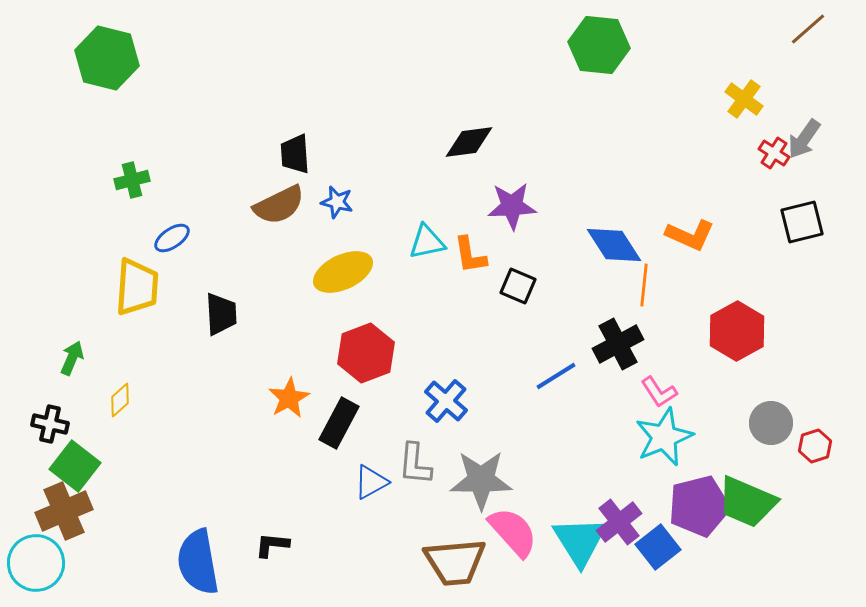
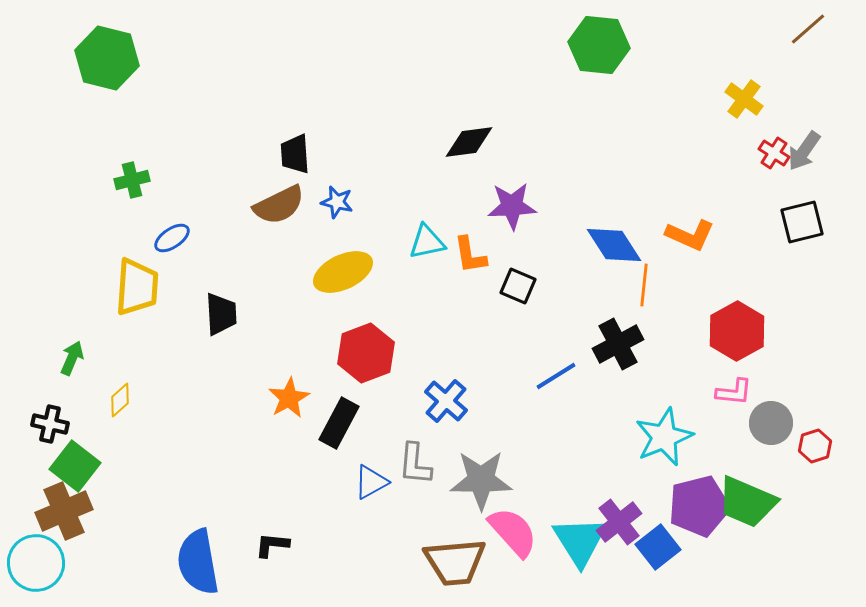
gray arrow at (804, 139): moved 12 px down
pink L-shape at (659, 392): moved 75 px right; rotated 51 degrees counterclockwise
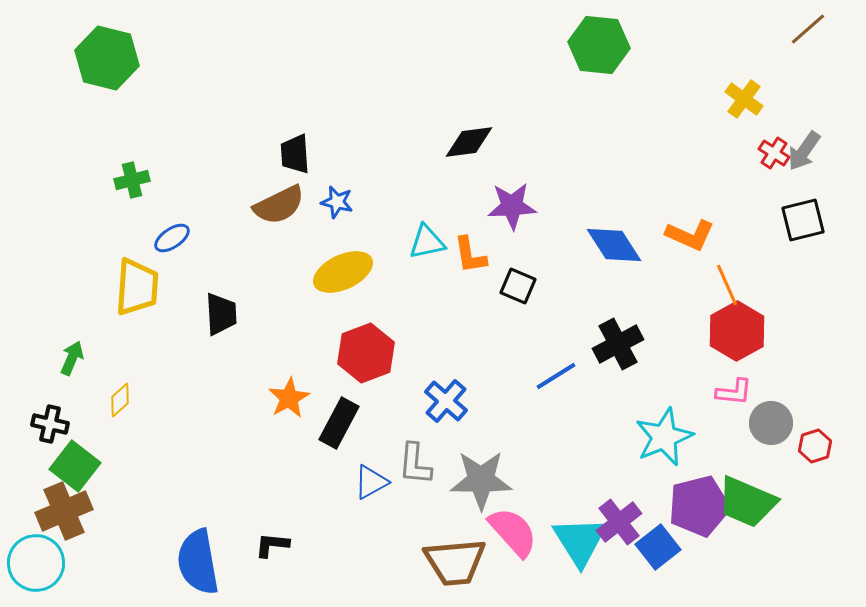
black square at (802, 222): moved 1 px right, 2 px up
orange line at (644, 285): moved 83 px right; rotated 30 degrees counterclockwise
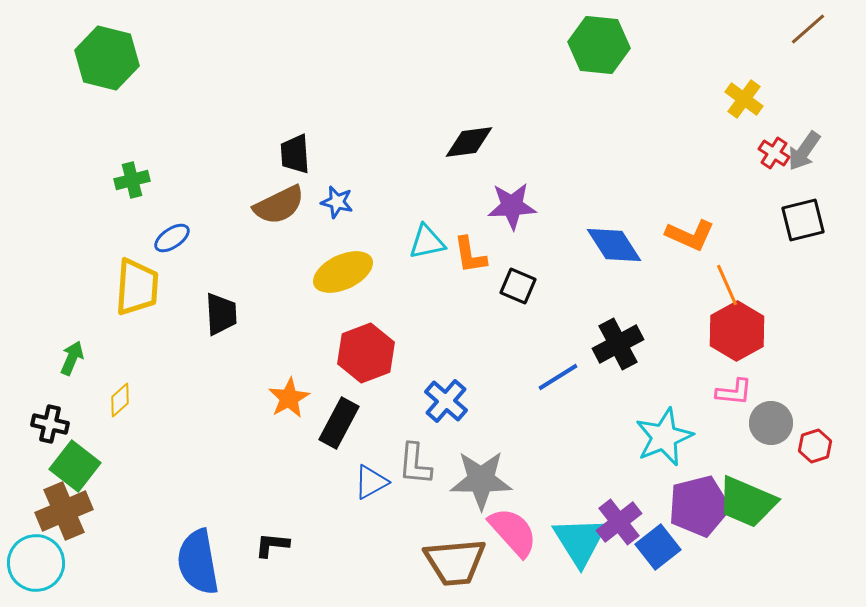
blue line at (556, 376): moved 2 px right, 1 px down
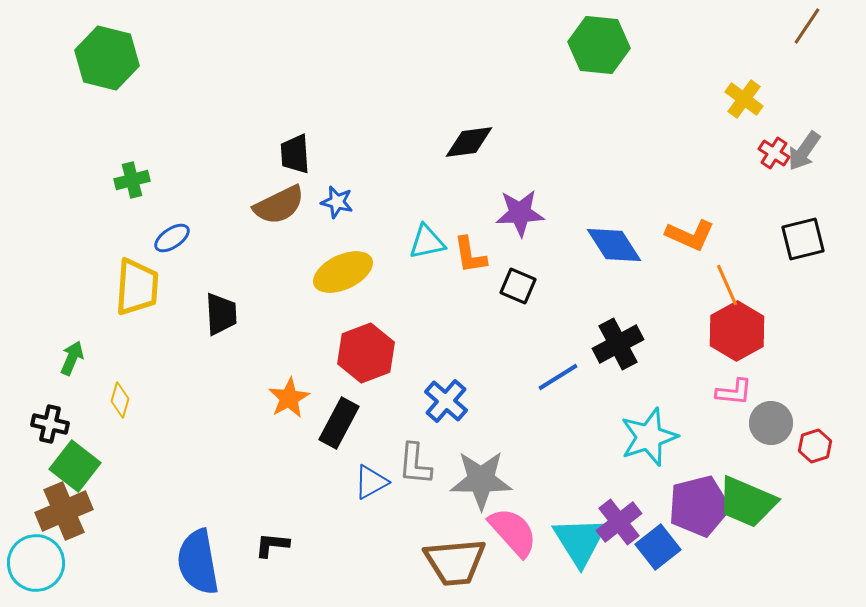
brown line at (808, 29): moved 1 px left, 3 px up; rotated 15 degrees counterclockwise
purple star at (512, 206): moved 8 px right, 7 px down
black square at (803, 220): moved 19 px down
yellow diamond at (120, 400): rotated 32 degrees counterclockwise
cyan star at (664, 437): moved 15 px left; rotated 4 degrees clockwise
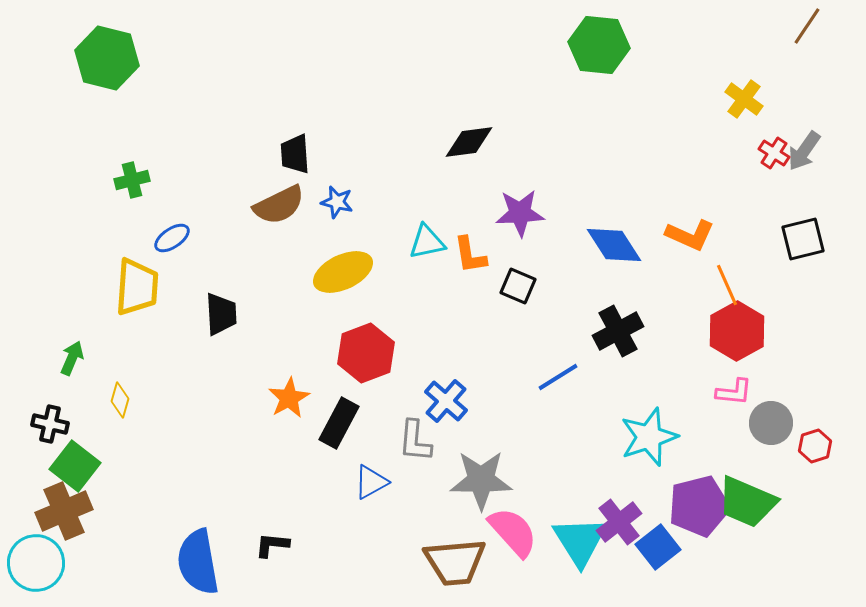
black cross at (618, 344): moved 13 px up
gray L-shape at (415, 464): moved 23 px up
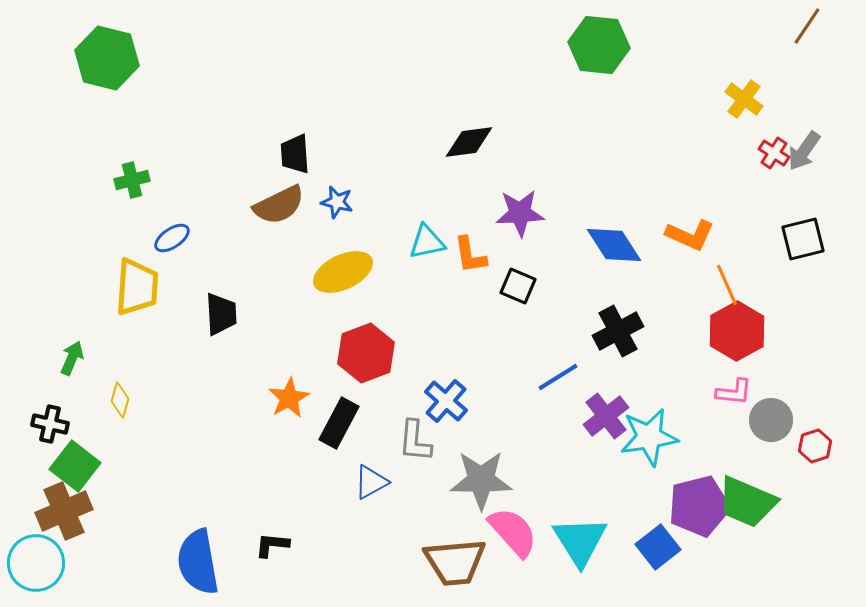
gray circle at (771, 423): moved 3 px up
cyan star at (649, 437): rotated 10 degrees clockwise
purple cross at (619, 522): moved 13 px left, 106 px up
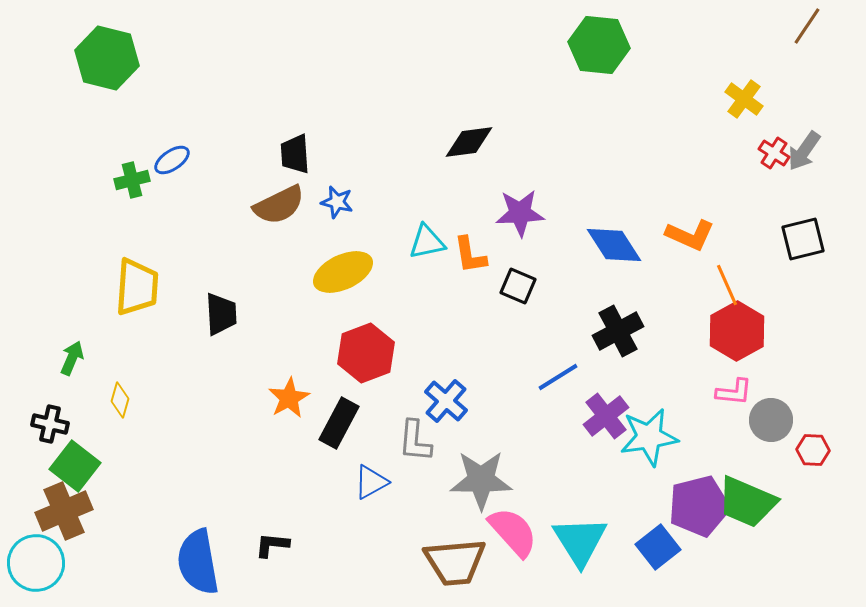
blue ellipse at (172, 238): moved 78 px up
red hexagon at (815, 446): moved 2 px left, 4 px down; rotated 20 degrees clockwise
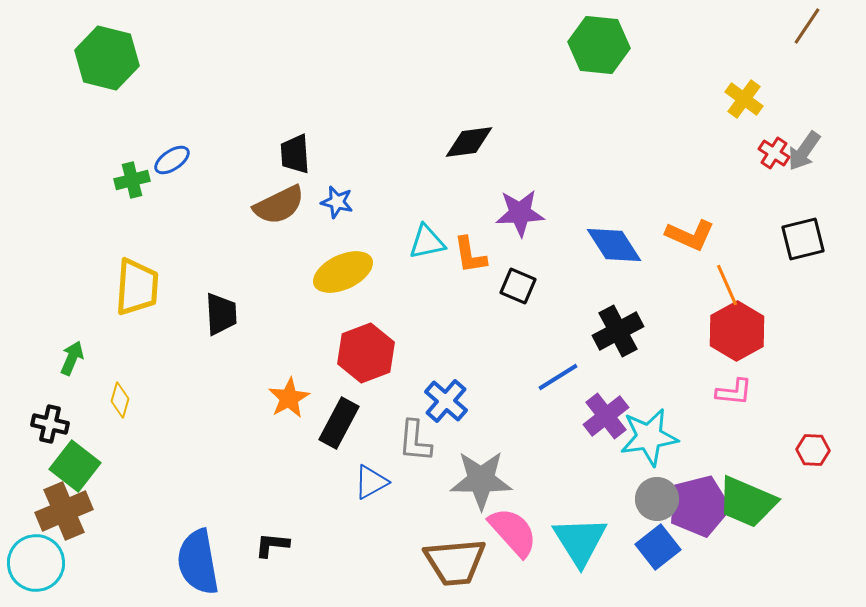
gray circle at (771, 420): moved 114 px left, 79 px down
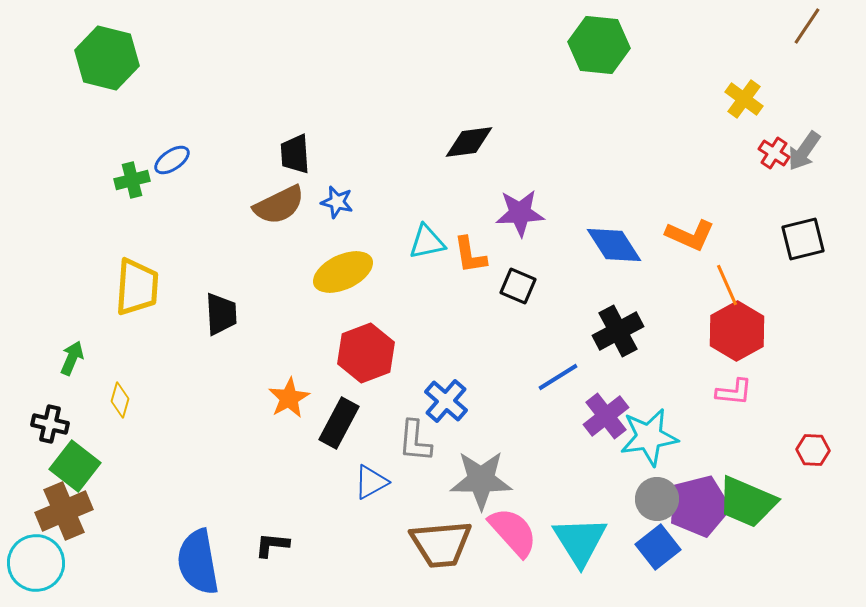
brown trapezoid at (455, 562): moved 14 px left, 18 px up
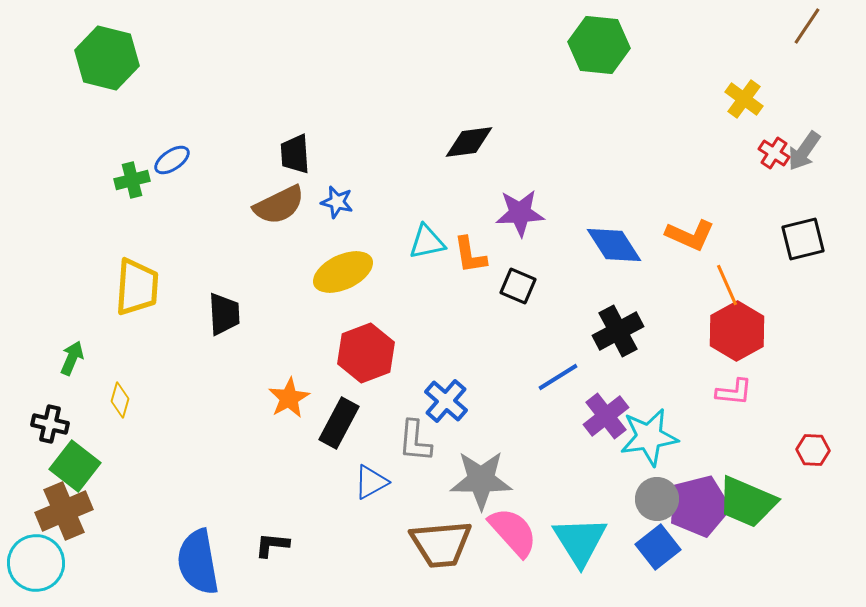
black trapezoid at (221, 314): moved 3 px right
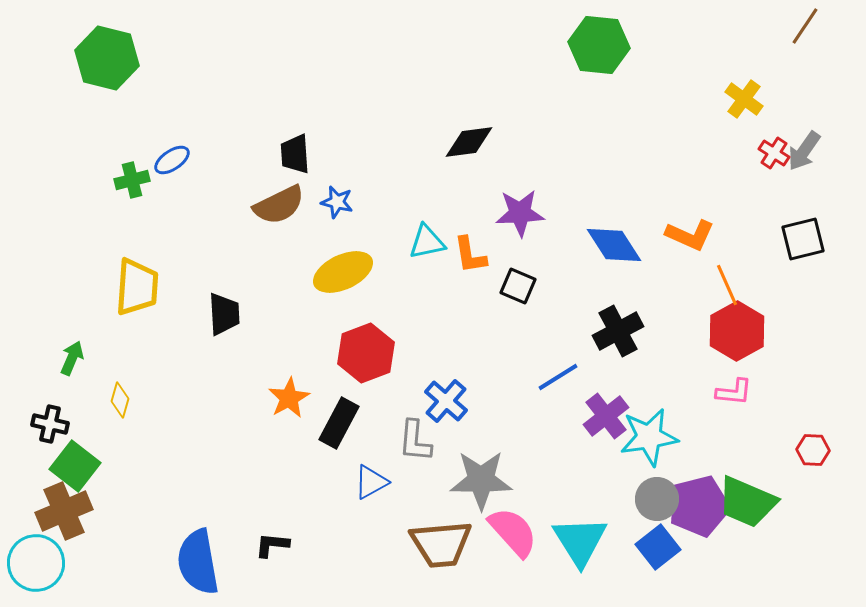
brown line at (807, 26): moved 2 px left
